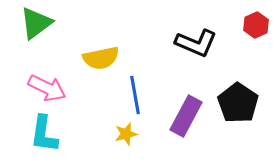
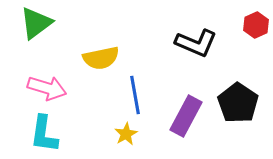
pink arrow: rotated 9 degrees counterclockwise
yellow star: rotated 15 degrees counterclockwise
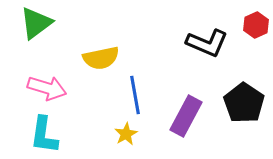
black L-shape: moved 11 px right
black pentagon: moved 6 px right
cyan L-shape: moved 1 px down
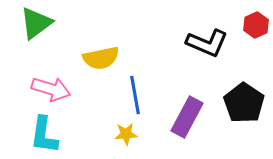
pink arrow: moved 4 px right, 1 px down
purple rectangle: moved 1 px right, 1 px down
yellow star: rotated 25 degrees clockwise
